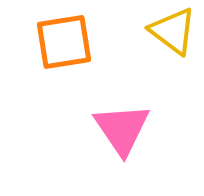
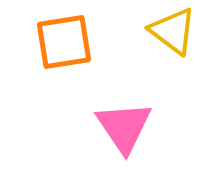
pink triangle: moved 2 px right, 2 px up
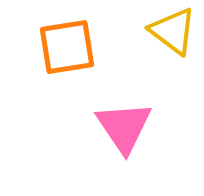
orange square: moved 3 px right, 5 px down
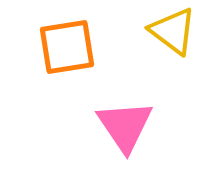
pink triangle: moved 1 px right, 1 px up
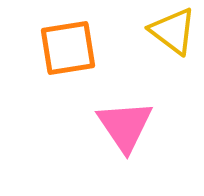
orange square: moved 1 px right, 1 px down
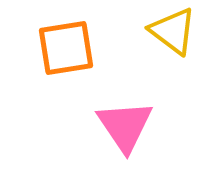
orange square: moved 2 px left
